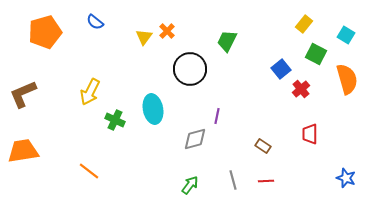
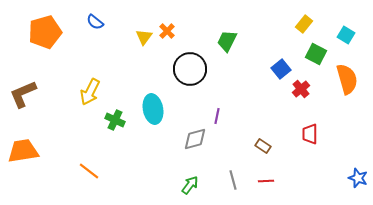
blue star: moved 12 px right
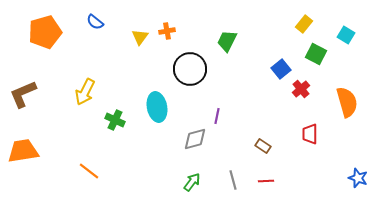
orange cross: rotated 35 degrees clockwise
yellow triangle: moved 4 px left
orange semicircle: moved 23 px down
yellow arrow: moved 5 px left
cyan ellipse: moved 4 px right, 2 px up
green arrow: moved 2 px right, 3 px up
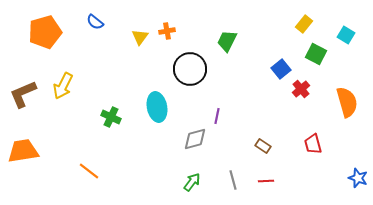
yellow arrow: moved 22 px left, 6 px up
green cross: moved 4 px left, 3 px up
red trapezoid: moved 3 px right, 10 px down; rotated 15 degrees counterclockwise
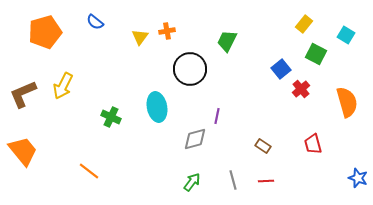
orange trapezoid: rotated 60 degrees clockwise
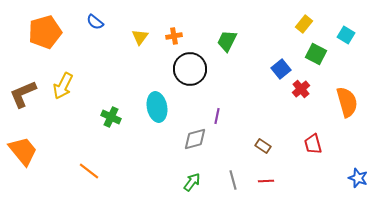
orange cross: moved 7 px right, 5 px down
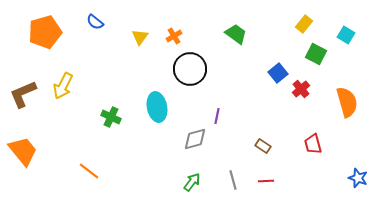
orange cross: rotated 21 degrees counterclockwise
green trapezoid: moved 9 px right, 7 px up; rotated 100 degrees clockwise
blue square: moved 3 px left, 4 px down
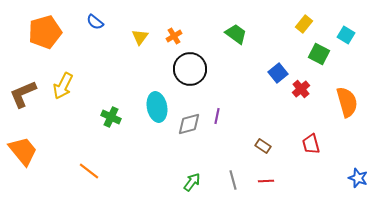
green square: moved 3 px right
gray diamond: moved 6 px left, 15 px up
red trapezoid: moved 2 px left
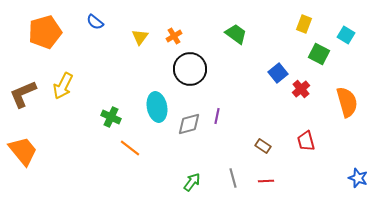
yellow rectangle: rotated 18 degrees counterclockwise
red trapezoid: moved 5 px left, 3 px up
orange line: moved 41 px right, 23 px up
gray line: moved 2 px up
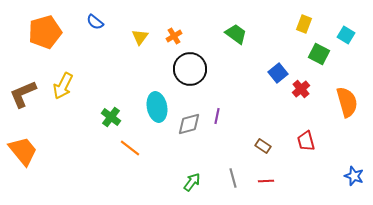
green cross: rotated 12 degrees clockwise
blue star: moved 4 px left, 2 px up
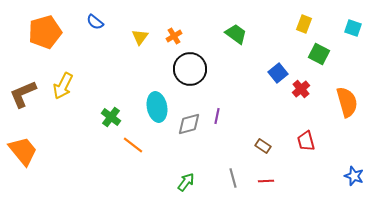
cyan square: moved 7 px right, 7 px up; rotated 12 degrees counterclockwise
orange line: moved 3 px right, 3 px up
green arrow: moved 6 px left
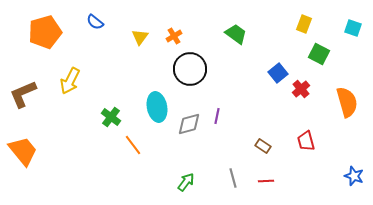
yellow arrow: moved 7 px right, 5 px up
orange line: rotated 15 degrees clockwise
